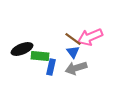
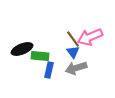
brown line: rotated 18 degrees clockwise
blue rectangle: moved 2 px left, 3 px down
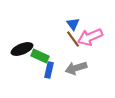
blue triangle: moved 28 px up
green rectangle: rotated 18 degrees clockwise
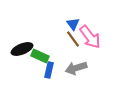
pink arrow: rotated 105 degrees counterclockwise
